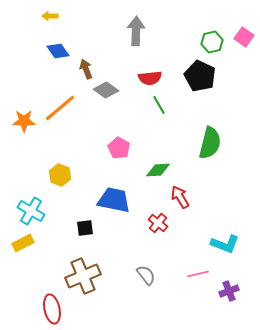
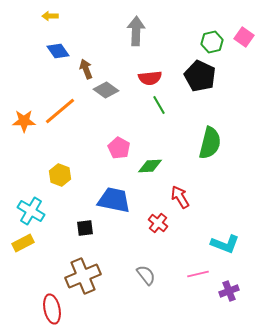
orange line: moved 3 px down
green diamond: moved 8 px left, 4 px up
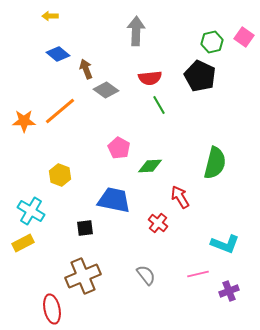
blue diamond: moved 3 px down; rotated 15 degrees counterclockwise
green semicircle: moved 5 px right, 20 px down
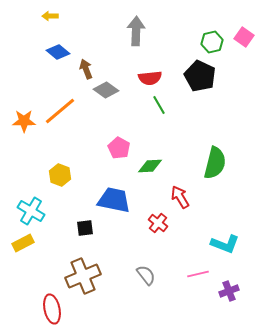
blue diamond: moved 2 px up
